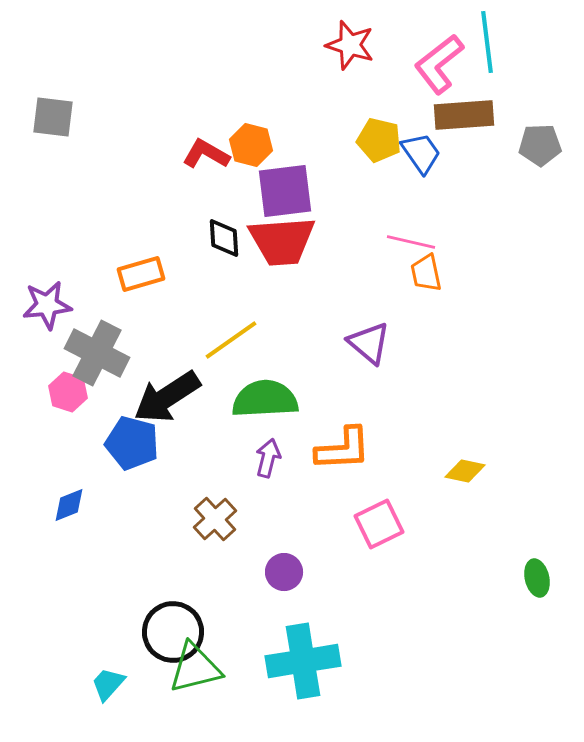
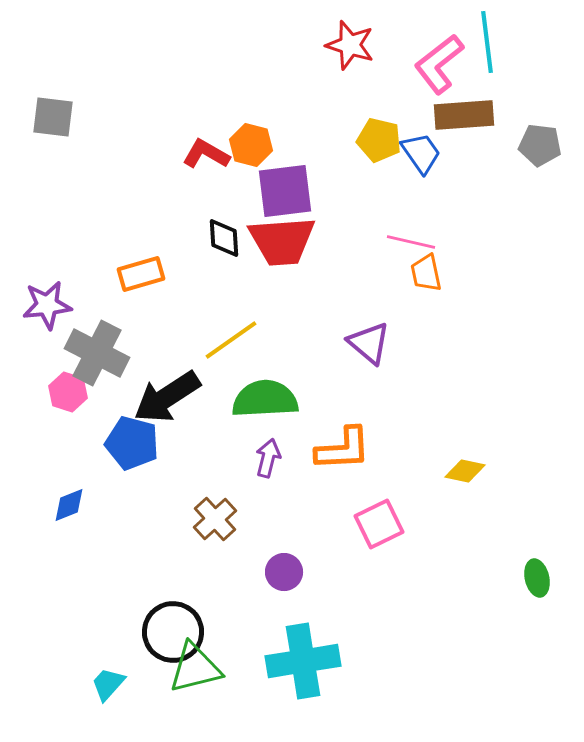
gray pentagon: rotated 9 degrees clockwise
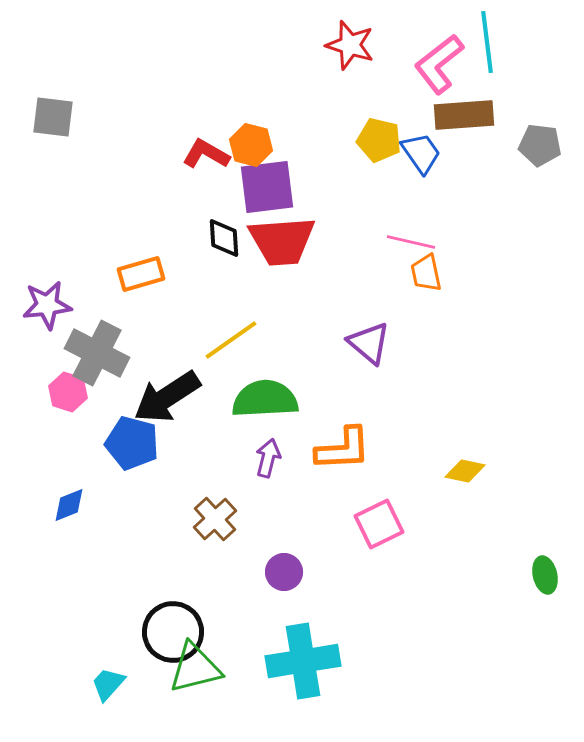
purple square: moved 18 px left, 4 px up
green ellipse: moved 8 px right, 3 px up
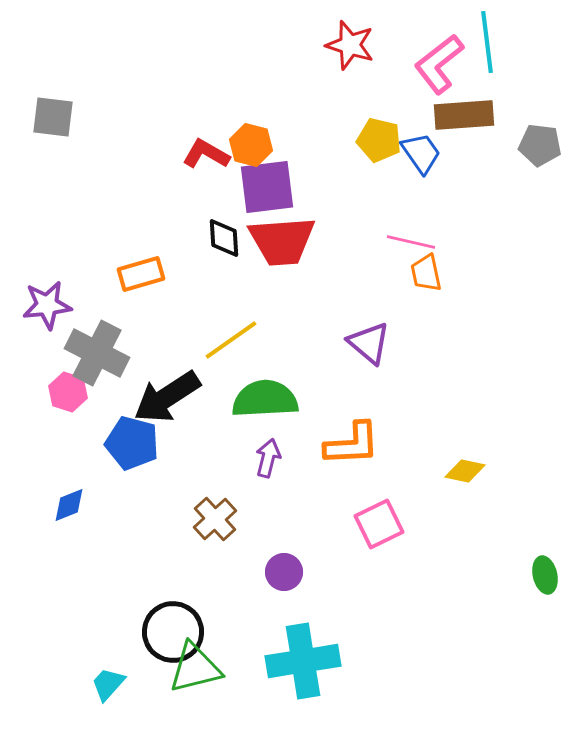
orange L-shape: moved 9 px right, 5 px up
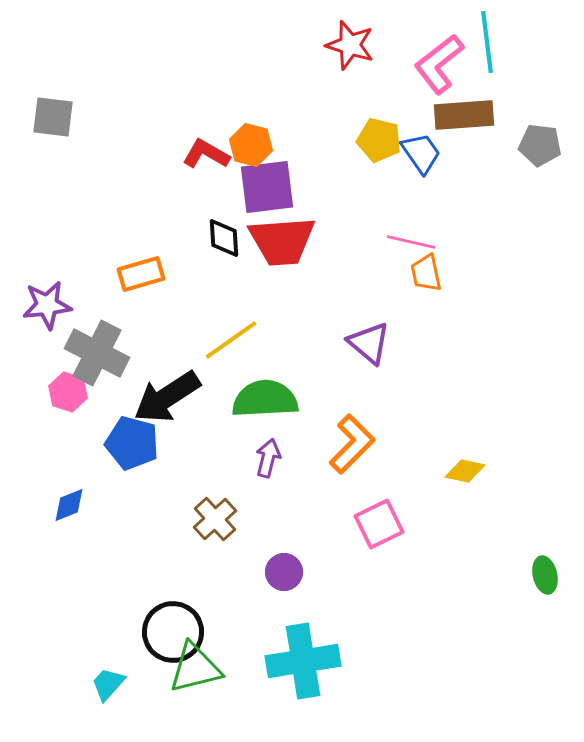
orange L-shape: rotated 42 degrees counterclockwise
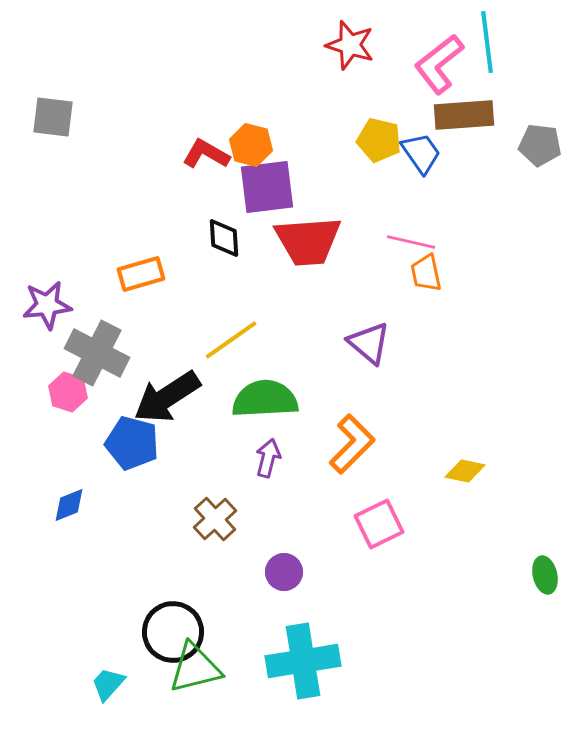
red trapezoid: moved 26 px right
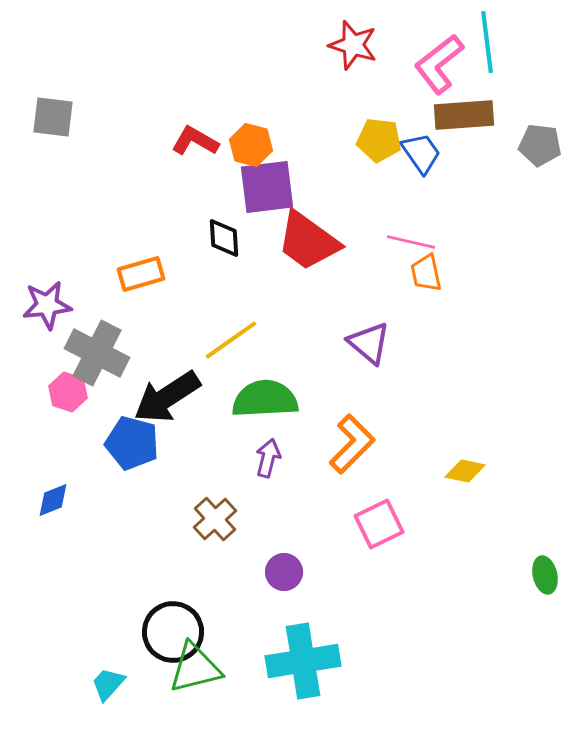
red star: moved 3 px right
yellow pentagon: rotated 6 degrees counterclockwise
red L-shape: moved 11 px left, 13 px up
red trapezoid: rotated 40 degrees clockwise
blue diamond: moved 16 px left, 5 px up
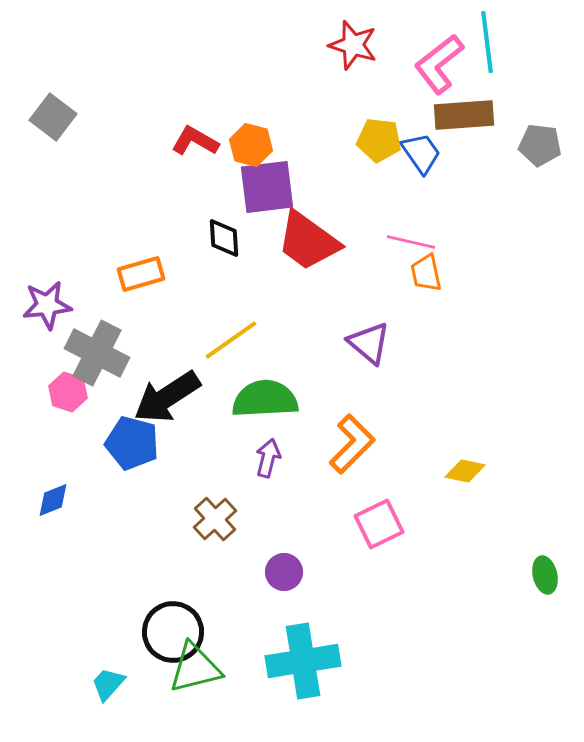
gray square: rotated 30 degrees clockwise
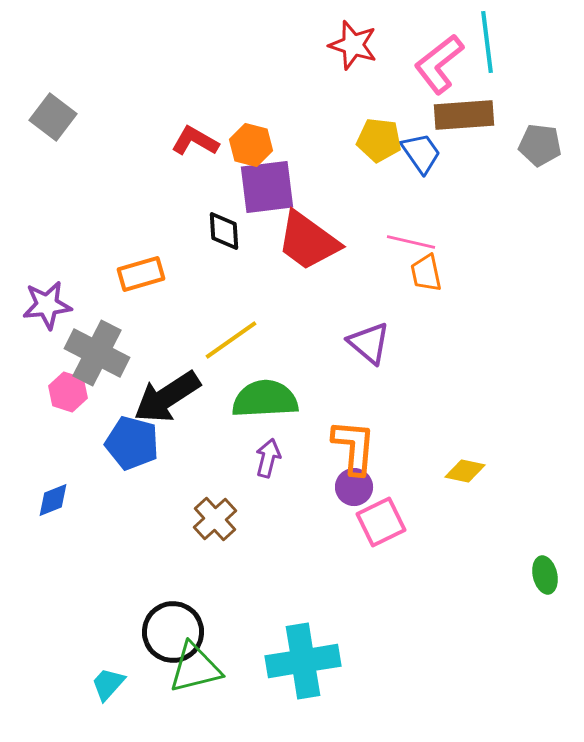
black diamond: moved 7 px up
orange L-shape: moved 2 px right, 3 px down; rotated 40 degrees counterclockwise
pink square: moved 2 px right, 2 px up
purple circle: moved 70 px right, 85 px up
